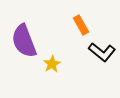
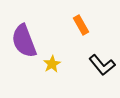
black L-shape: moved 13 px down; rotated 12 degrees clockwise
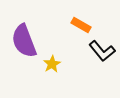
orange rectangle: rotated 30 degrees counterclockwise
black L-shape: moved 14 px up
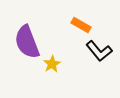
purple semicircle: moved 3 px right, 1 px down
black L-shape: moved 3 px left
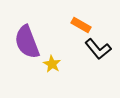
black L-shape: moved 1 px left, 2 px up
yellow star: rotated 12 degrees counterclockwise
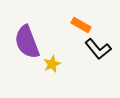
yellow star: rotated 18 degrees clockwise
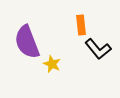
orange rectangle: rotated 54 degrees clockwise
yellow star: rotated 24 degrees counterclockwise
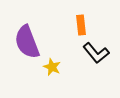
black L-shape: moved 2 px left, 4 px down
yellow star: moved 3 px down
